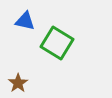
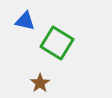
brown star: moved 22 px right
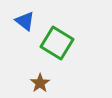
blue triangle: rotated 25 degrees clockwise
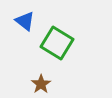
brown star: moved 1 px right, 1 px down
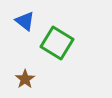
brown star: moved 16 px left, 5 px up
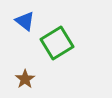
green square: rotated 28 degrees clockwise
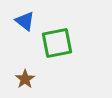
green square: rotated 20 degrees clockwise
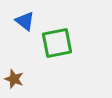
brown star: moved 11 px left; rotated 18 degrees counterclockwise
